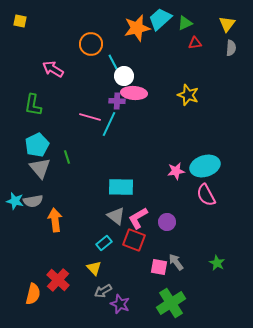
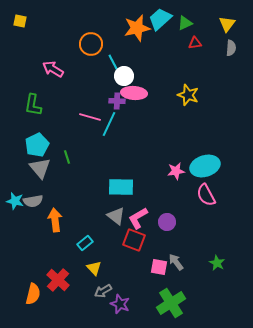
cyan rectangle at (104, 243): moved 19 px left
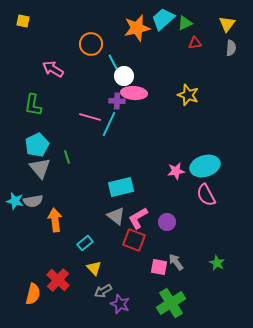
cyan trapezoid at (160, 19): moved 3 px right
yellow square at (20, 21): moved 3 px right
cyan rectangle at (121, 187): rotated 15 degrees counterclockwise
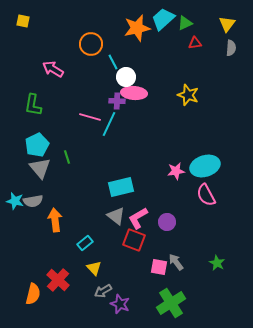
white circle at (124, 76): moved 2 px right, 1 px down
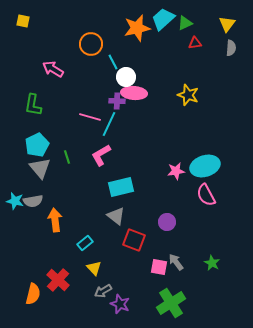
pink L-shape at (138, 218): moved 37 px left, 63 px up
green star at (217, 263): moved 5 px left
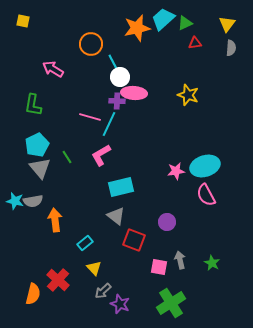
white circle at (126, 77): moved 6 px left
green line at (67, 157): rotated 16 degrees counterclockwise
gray arrow at (176, 262): moved 4 px right, 2 px up; rotated 24 degrees clockwise
gray arrow at (103, 291): rotated 12 degrees counterclockwise
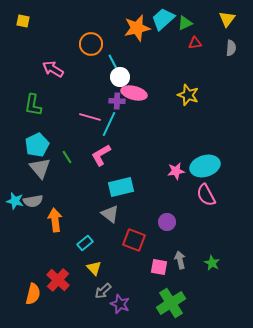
yellow triangle at (227, 24): moved 5 px up
pink ellipse at (134, 93): rotated 10 degrees clockwise
gray triangle at (116, 216): moved 6 px left, 2 px up
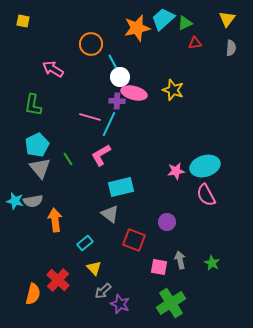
yellow star at (188, 95): moved 15 px left, 5 px up
green line at (67, 157): moved 1 px right, 2 px down
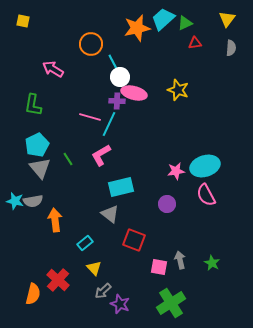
yellow star at (173, 90): moved 5 px right
purple circle at (167, 222): moved 18 px up
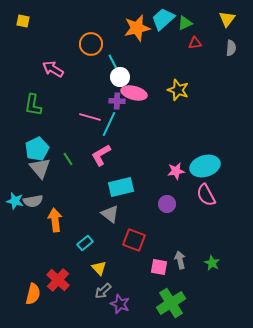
cyan pentagon at (37, 145): moved 4 px down
yellow triangle at (94, 268): moved 5 px right
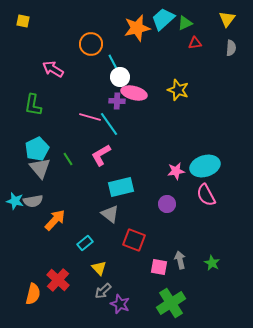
cyan line at (109, 124): rotated 60 degrees counterclockwise
orange arrow at (55, 220): rotated 50 degrees clockwise
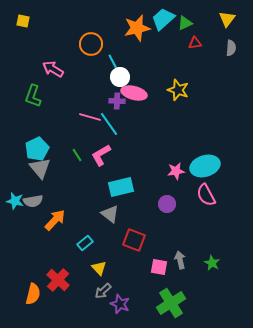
green L-shape at (33, 105): moved 9 px up; rotated 10 degrees clockwise
green line at (68, 159): moved 9 px right, 4 px up
